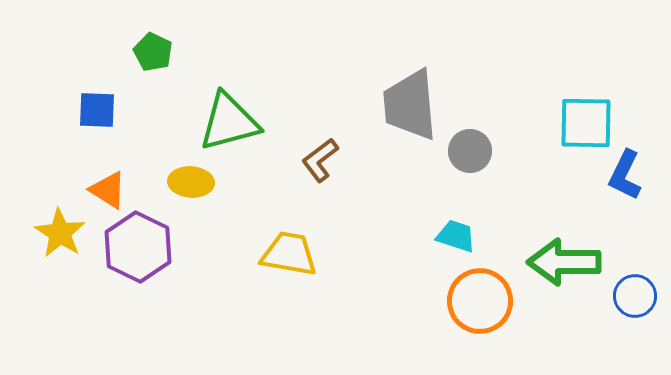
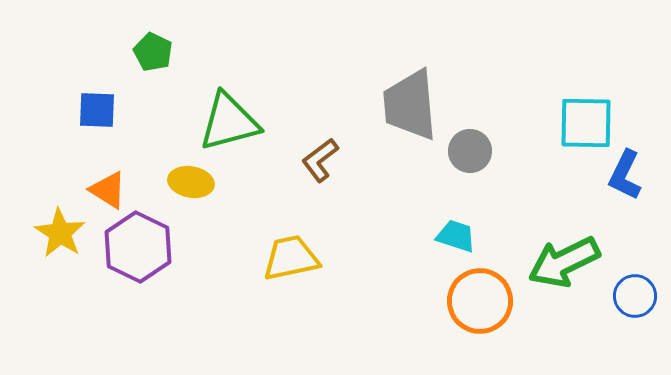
yellow ellipse: rotated 6 degrees clockwise
yellow trapezoid: moved 2 px right, 4 px down; rotated 22 degrees counterclockwise
green arrow: rotated 26 degrees counterclockwise
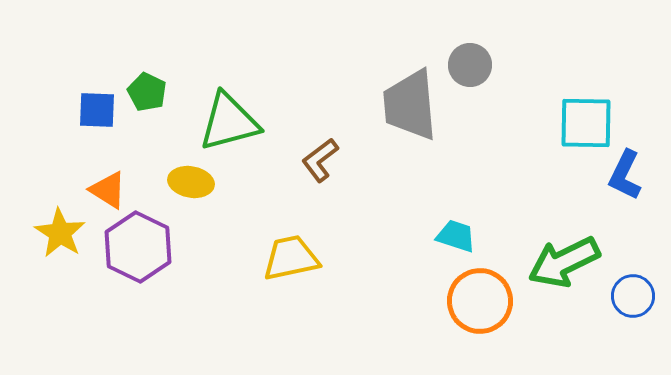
green pentagon: moved 6 px left, 40 px down
gray circle: moved 86 px up
blue circle: moved 2 px left
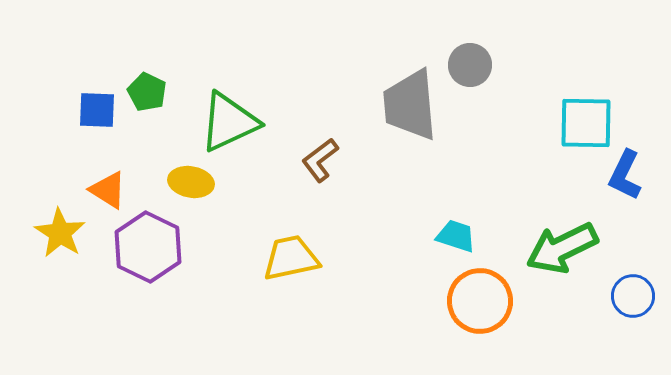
green triangle: rotated 10 degrees counterclockwise
purple hexagon: moved 10 px right
green arrow: moved 2 px left, 14 px up
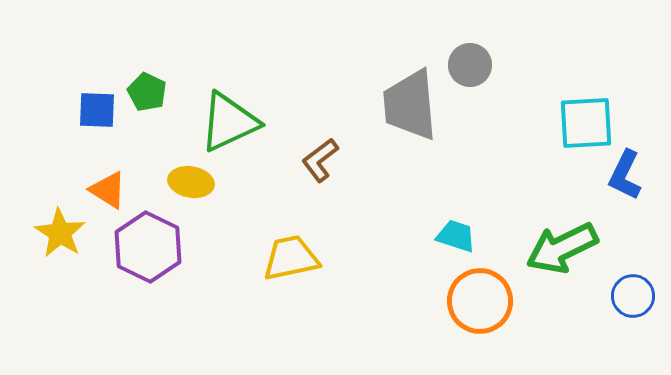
cyan square: rotated 4 degrees counterclockwise
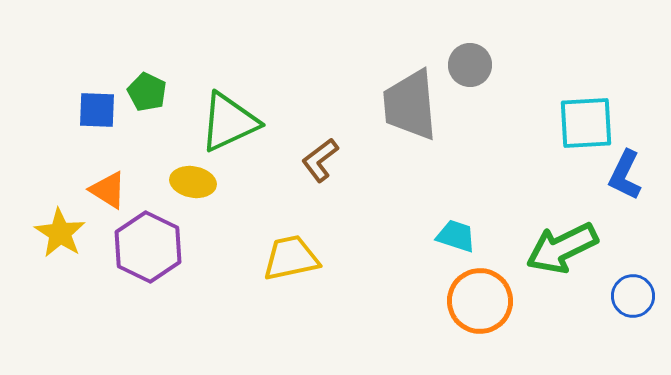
yellow ellipse: moved 2 px right
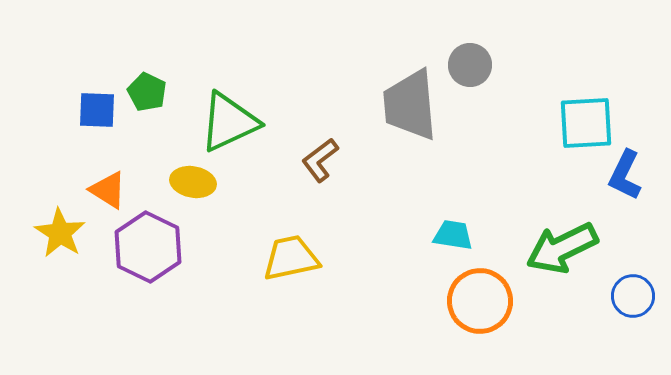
cyan trapezoid: moved 3 px left, 1 px up; rotated 9 degrees counterclockwise
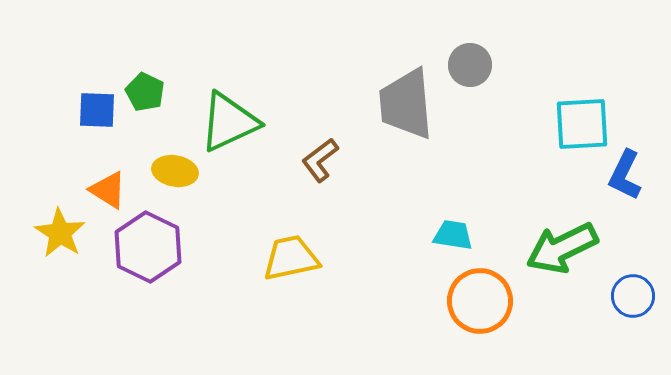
green pentagon: moved 2 px left
gray trapezoid: moved 4 px left, 1 px up
cyan square: moved 4 px left, 1 px down
yellow ellipse: moved 18 px left, 11 px up
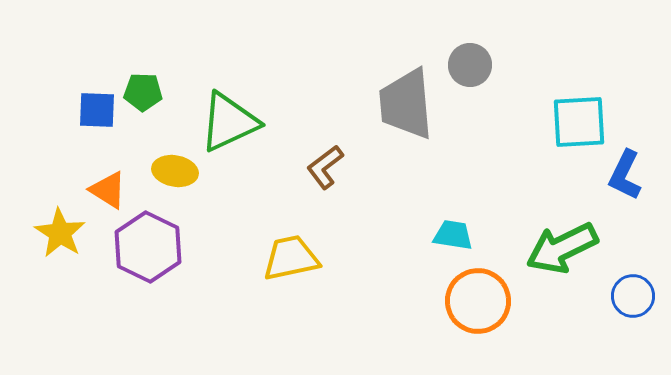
green pentagon: moved 2 px left; rotated 24 degrees counterclockwise
cyan square: moved 3 px left, 2 px up
brown L-shape: moved 5 px right, 7 px down
orange circle: moved 2 px left
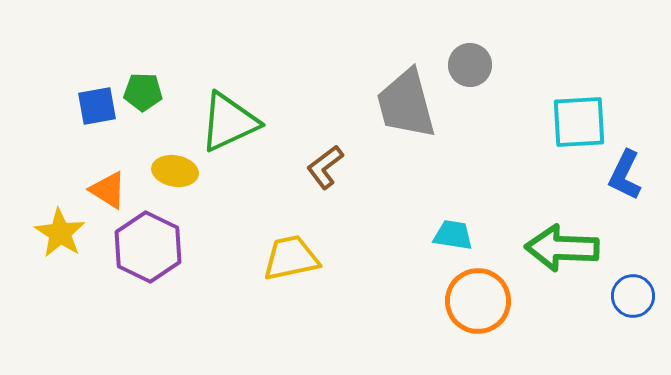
gray trapezoid: rotated 10 degrees counterclockwise
blue square: moved 4 px up; rotated 12 degrees counterclockwise
green arrow: rotated 28 degrees clockwise
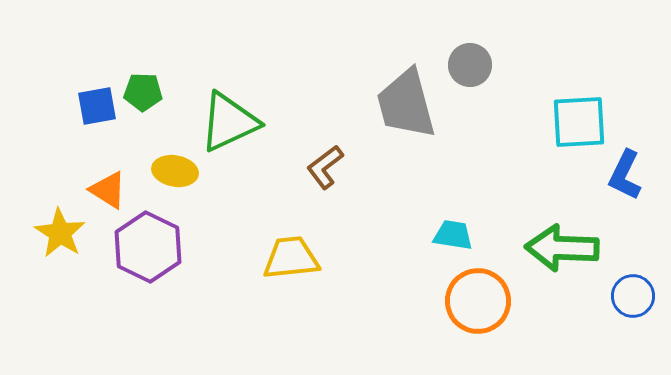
yellow trapezoid: rotated 6 degrees clockwise
